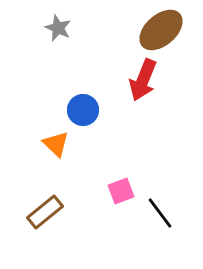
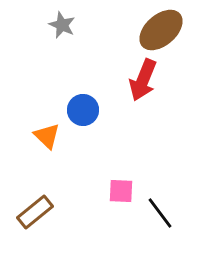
gray star: moved 4 px right, 3 px up
orange triangle: moved 9 px left, 8 px up
pink square: rotated 24 degrees clockwise
brown rectangle: moved 10 px left
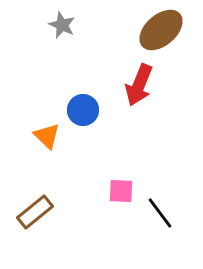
red arrow: moved 4 px left, 5 px down
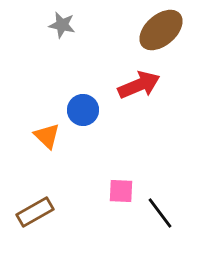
gray star: rotated 12 degrees counterclockwise
red arrow: rotated 135 degrees counterclockwise
brown rectangle: rotated 9 degrees clockwise
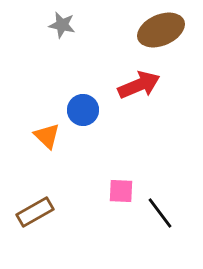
brown ellipse: rotated 18 degrees clockwise
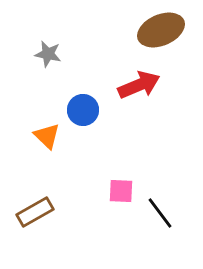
gray star: moved 14 px left, 29 px down
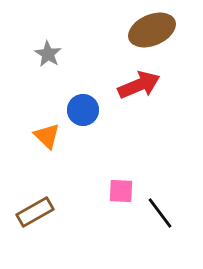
brown ellipse: moved 9 px left
gray star: rotated 20 degrees clockwise
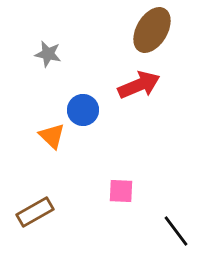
brown ellipse: rotated 36 degrees counterclockwise
gray star: rotated 20 degrees counterclockwise
orange triangle: moved 5 px right
black line: moved 16 px right, 18 px down
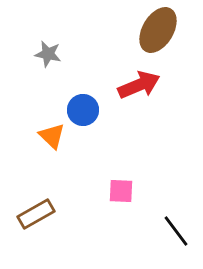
brown ellipse: moved 6 px right
brown rectangle: moved 1 px right, 2 px down
